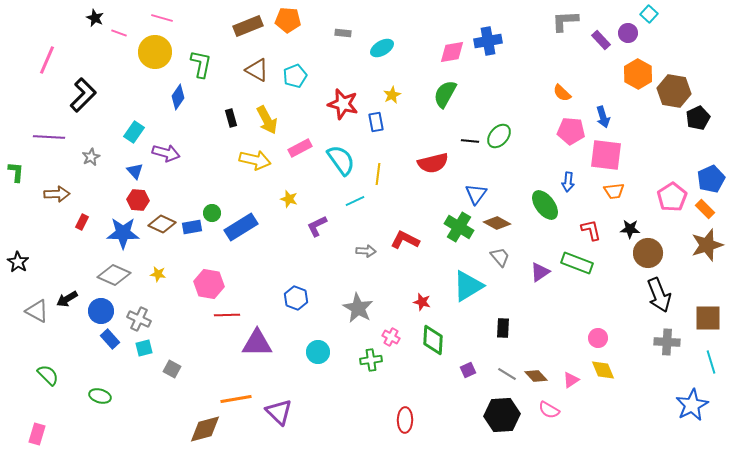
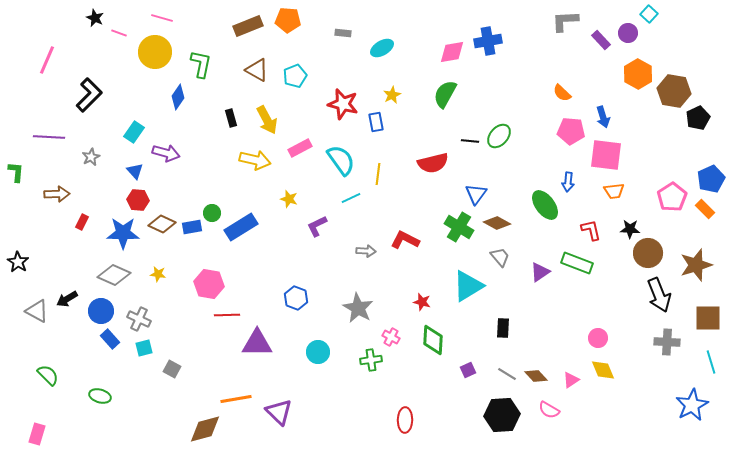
black L-shape at (83, 95): moved 6 px right
cyan line at (355, 201): moved 4 px left, 3 px up
brown star at (707, 245): moved 11 px left, 20 px down
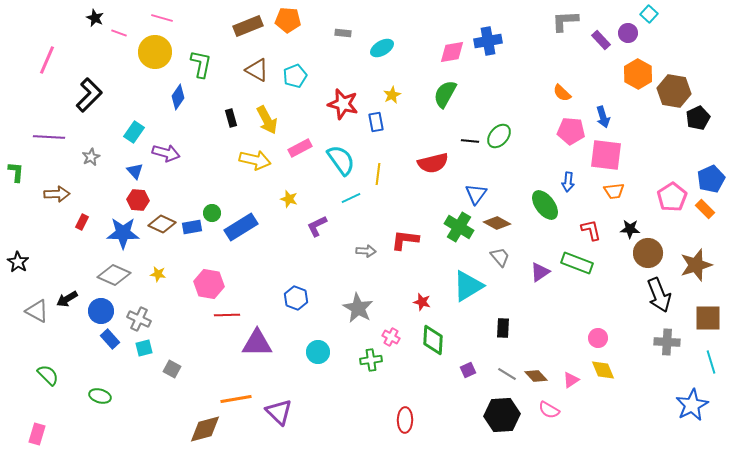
red L-shape at (405, 240): rotated 20 degrees counterclockwise
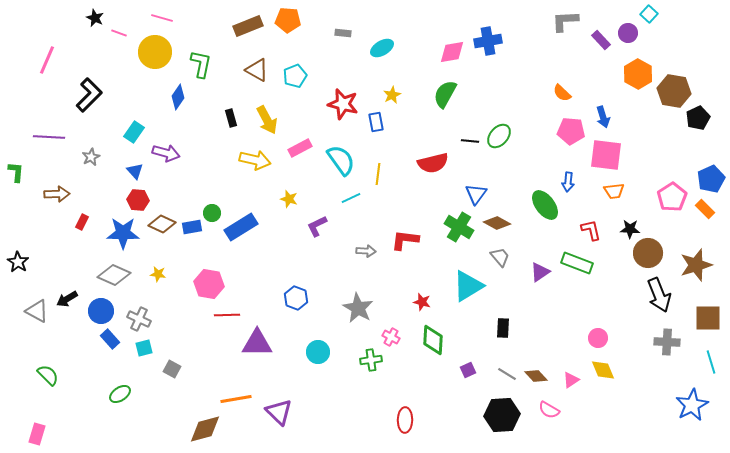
green ellipse at (100, 396): moved 20 px right, 2 px up; rotated 50 degrees counterclockwise
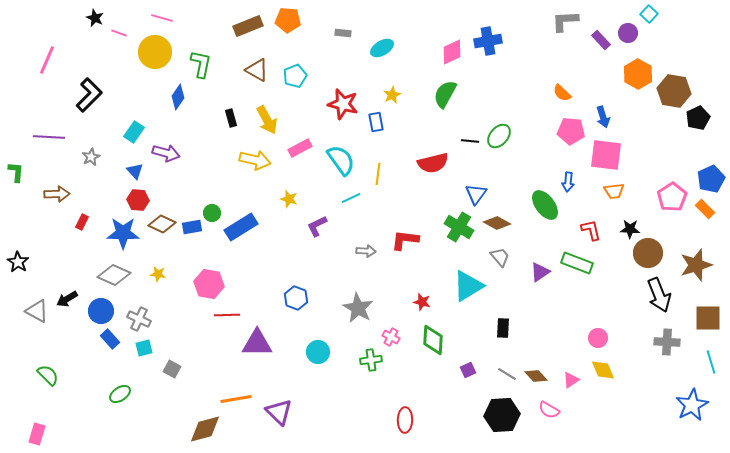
pink diamond at (452, 52): rotated 16 degrees counterclockwise
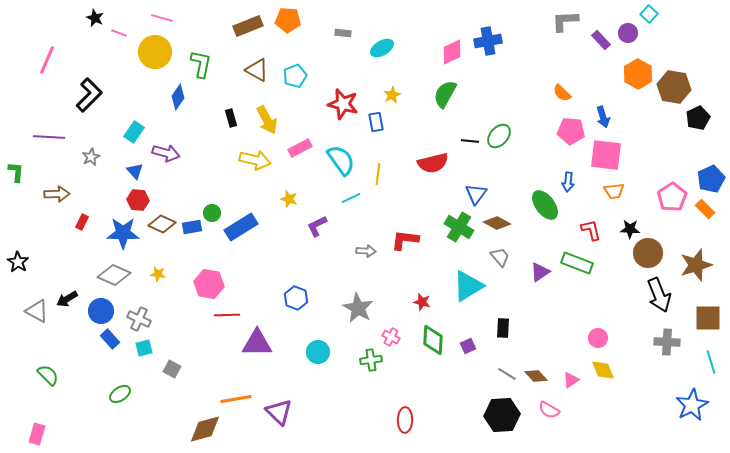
brown hexagon at (674, 91): moved 4 px up
purple square at (468, 370): moved 24 px up
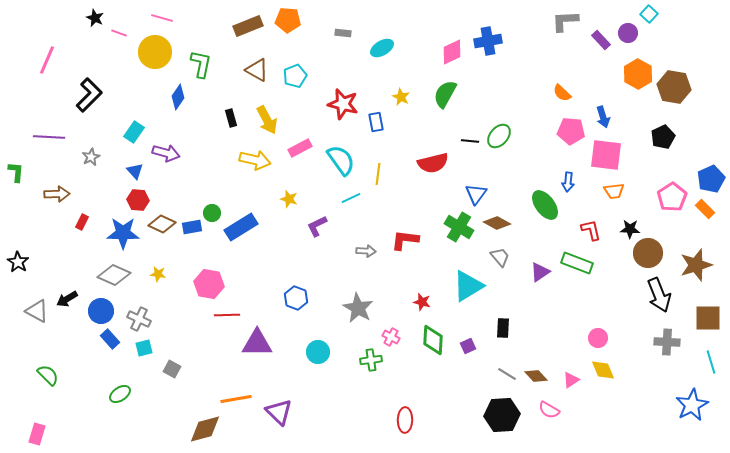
yellow star at (392, 95): moved 9 px right, 2 px down; rotated 18 degrees counterclockwise
black pentagon at (698, 118): moved 35 px left, 19 px down
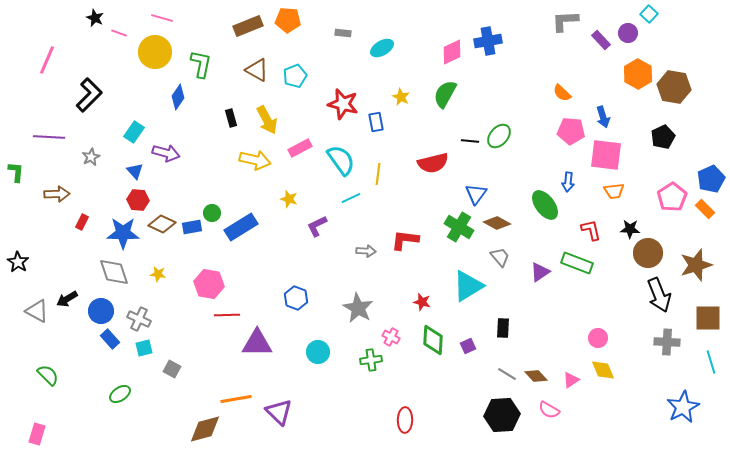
gray diamond at (114, 275): moved 3 px up; rotated 48 degrees clockwise
blue star at (692, 405): moved 9 px left, 2 px down
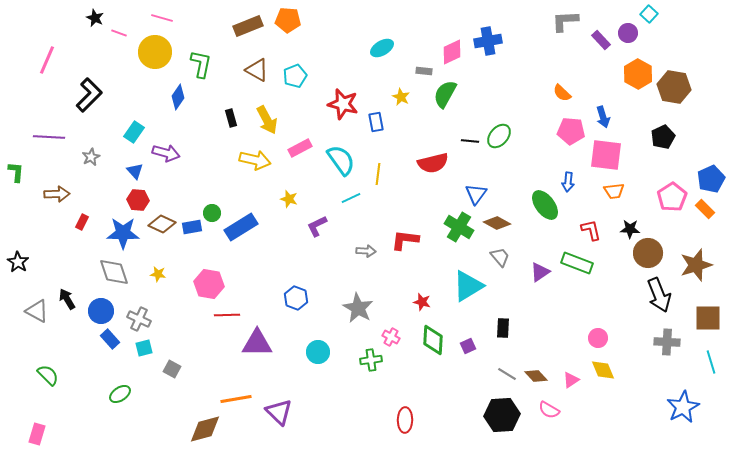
gray rectangle at (343, 33): moved 81 px right, 38 px down
black arrow at (67, 299): rotated 90 degrees clockwise
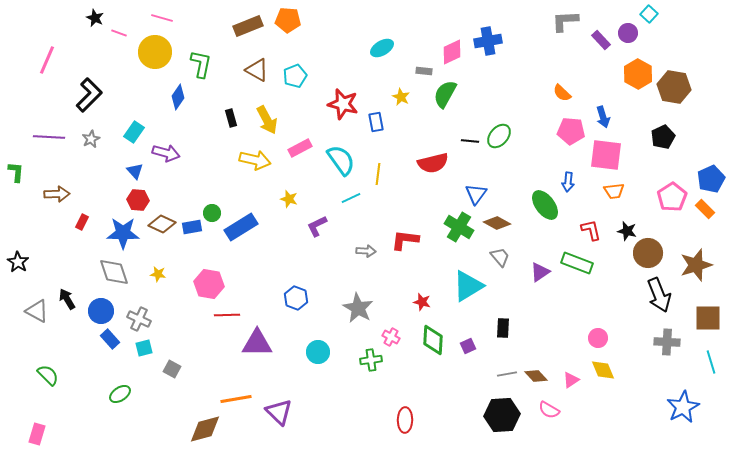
gray star at (91, 157): moved 18 px up
black star at (630, 229): moved 3 px left, 2 px down; rotated 12 degrees clockwise
gray line at (507, 374): rotated 42 degrees counterclockwise
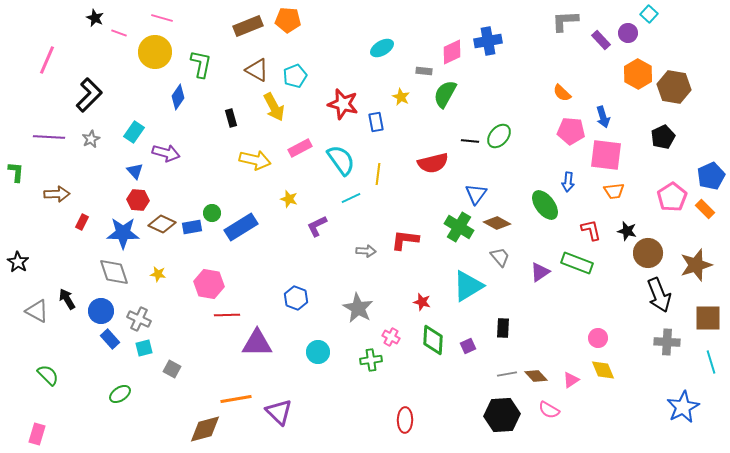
yellow arrow at (267, 120): moved 7 px right, 13 px up
blue pentagon at (711, 179): moved 3 px up
